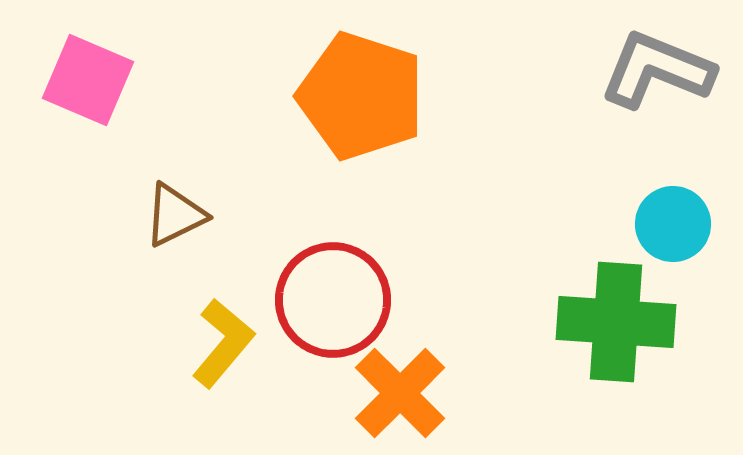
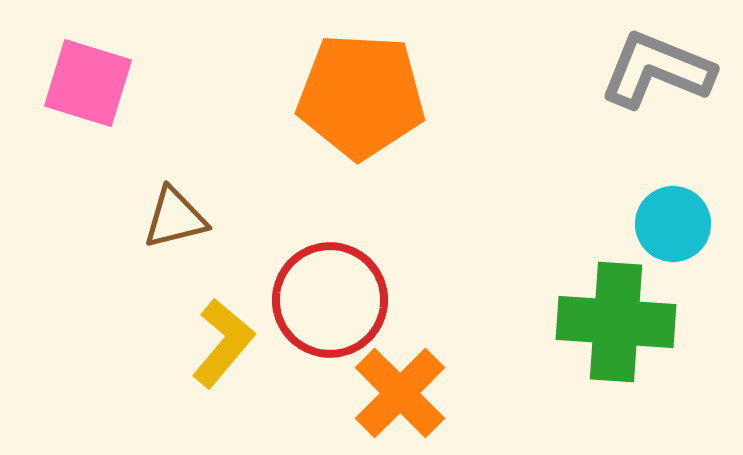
pink square: moved 3 px down; rotated 6 degrees counterclockwise
orange pentagon: rotated 15 degrees counterclockwise
brown triangle: moved 3 px down; rotated 12 degrees clockwise
red circle: moved 3 px left
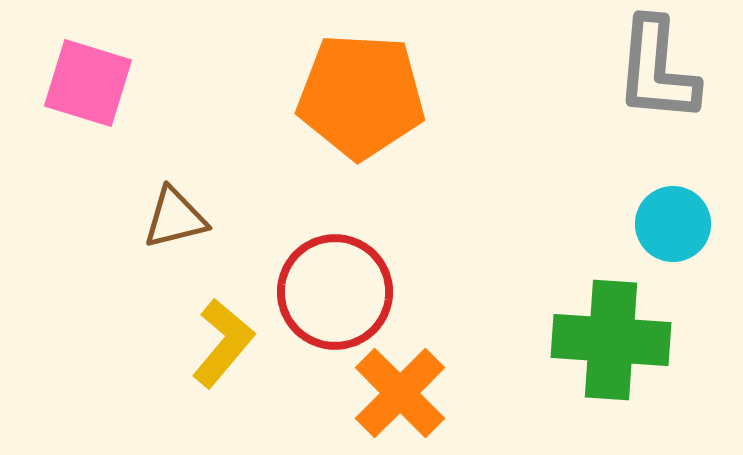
gray L-shape: rotated 107 degrees counterclockwise
red circle: moved 5 px right, 8 px up
green cross: moved 5 px left, 18 px down
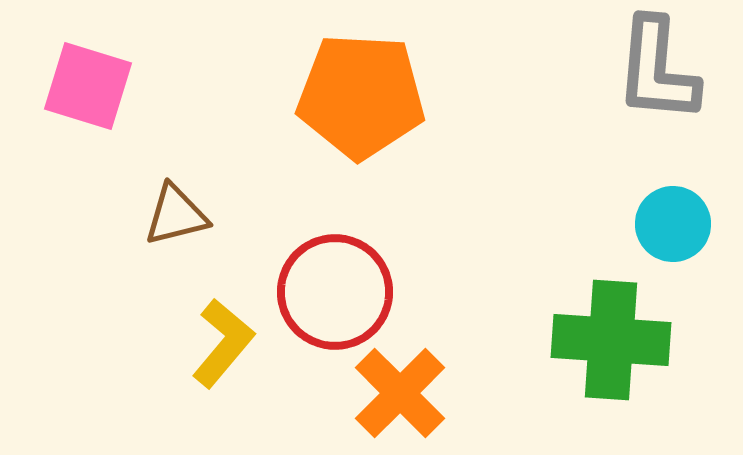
pink square: moved 3 px down
brown triangle: moved 1 px right, 3 px up
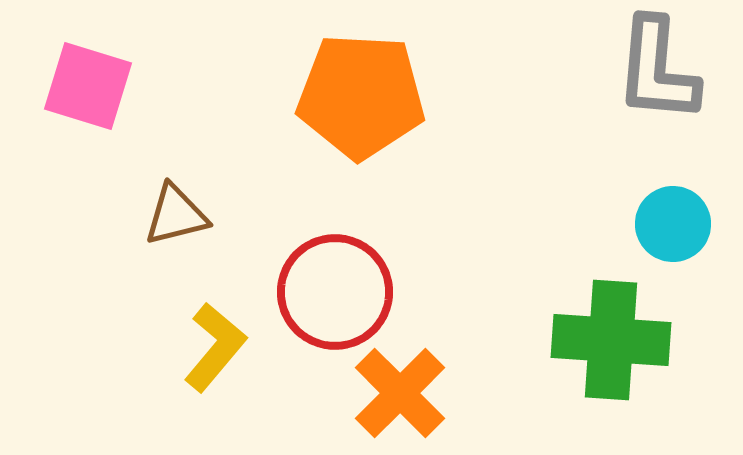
yellow L-shape: moved 8 px left, 4 px down
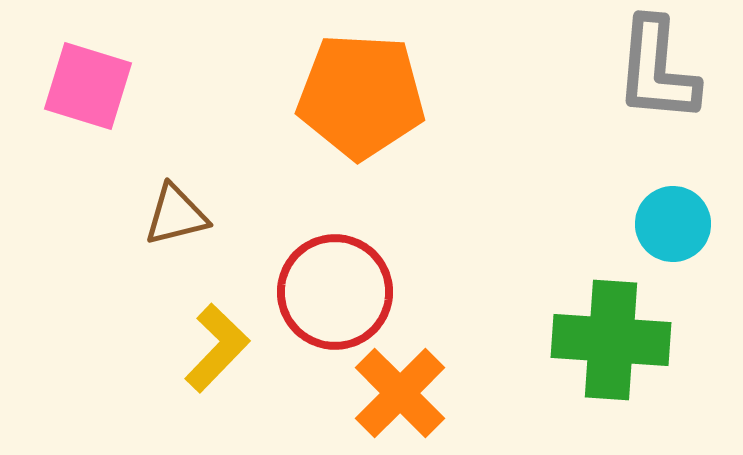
yellow L-shape: moved 2 px right, 1 px down; rotated 4 degrees clockwise
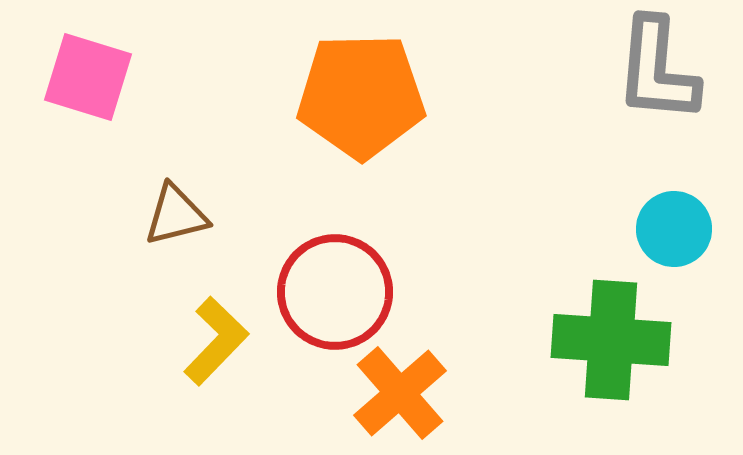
pink square: moved 9 px up
orange pentagon: rotated 4 degrees counterclockwise
cyan circle: moved 1 px right, 5 px down
yellow L-shape: moved 1 px left, 7 px up
orange cross: rotated 4 degrees clockwise
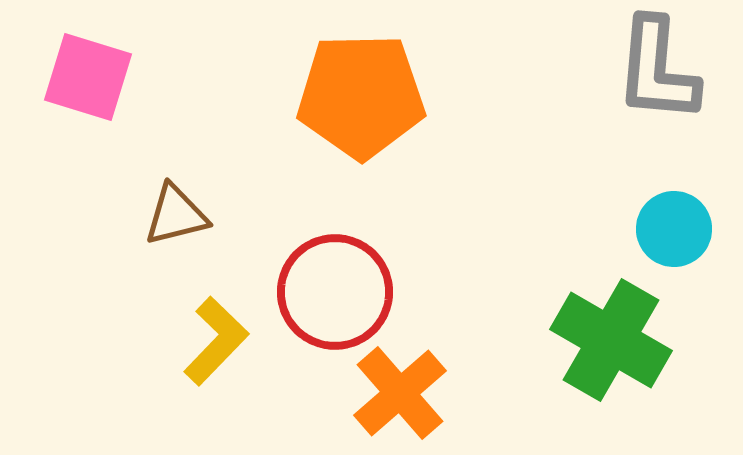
green cross: rotated 26 degrees clockwise
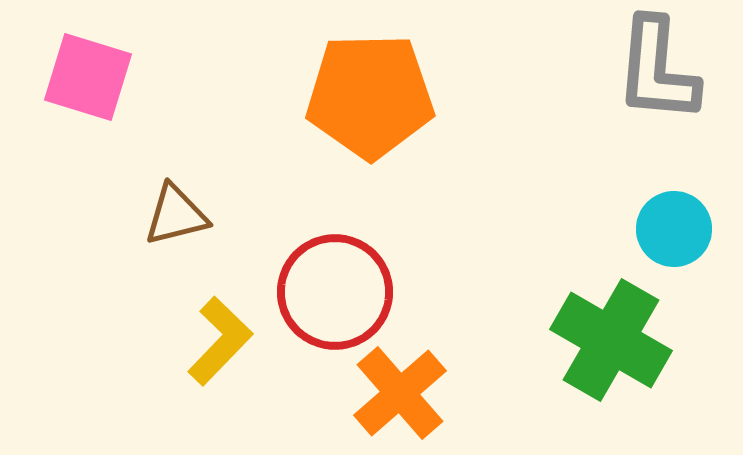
orange pentagon: moved 9 px right
yellow L-shape: moved 4 px right
